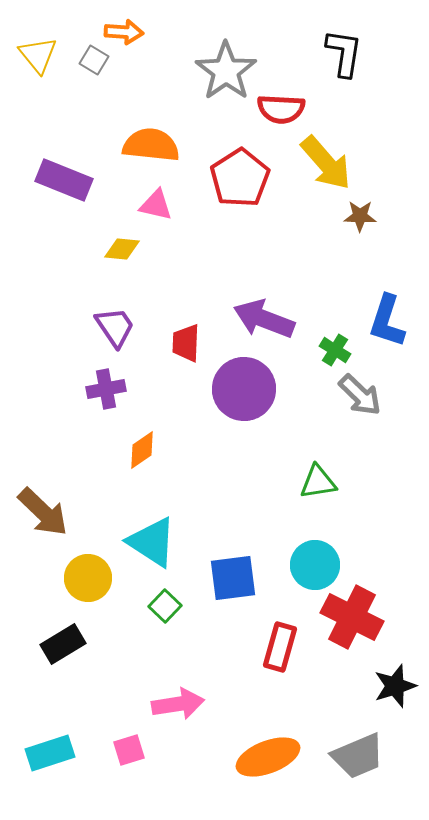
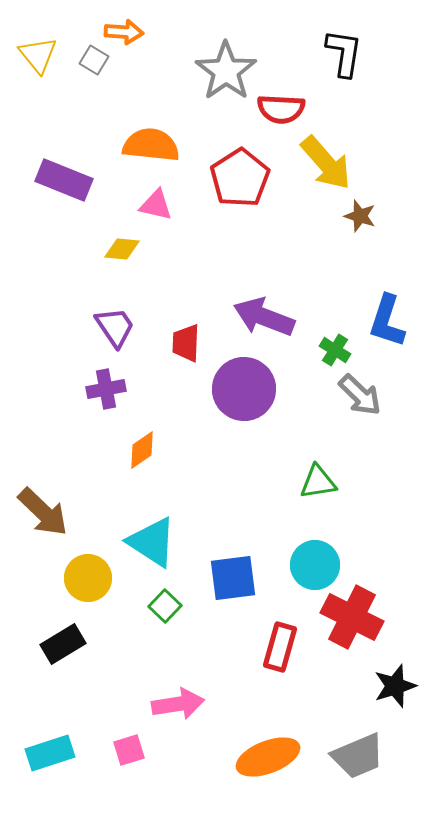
brown star: rotated 16 degrees clockwise
purple arrow: moved 2 px up
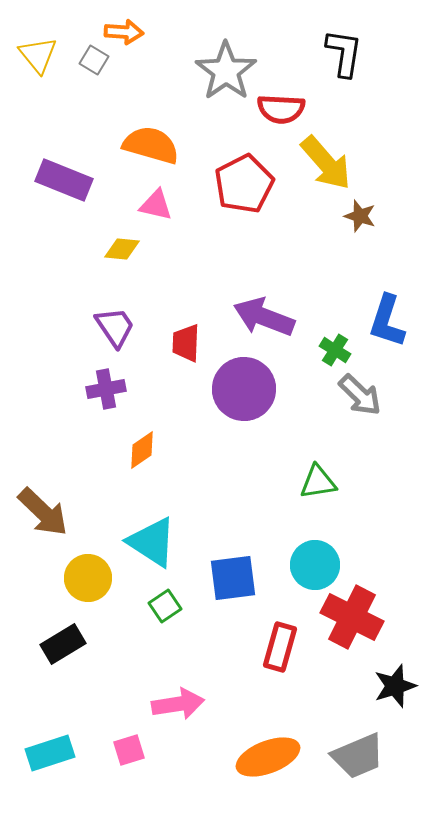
orange semicircle: rotated 10 degrees clockwise
red pentagon: moved 4 px right, 6 px down; rotated 6 degrees clockwise
green square: rotated 12 degrees clockwise
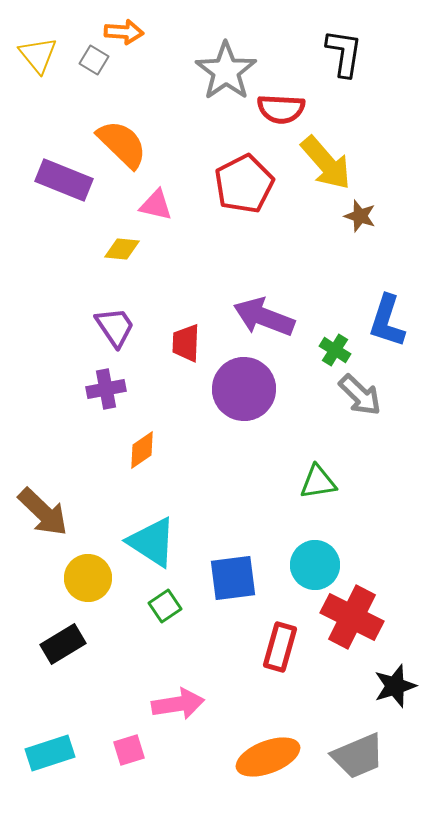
orange semicircle: moved 29 px left, 1 px up; rotated 28 degrees clockwise
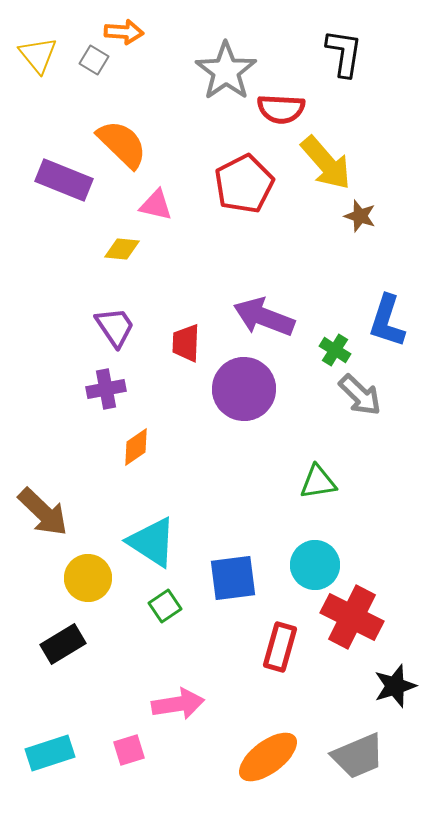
orange diamond: moved 6 px left, 3 px up
orange ellipse: rotated 16 degrees counterclockwise
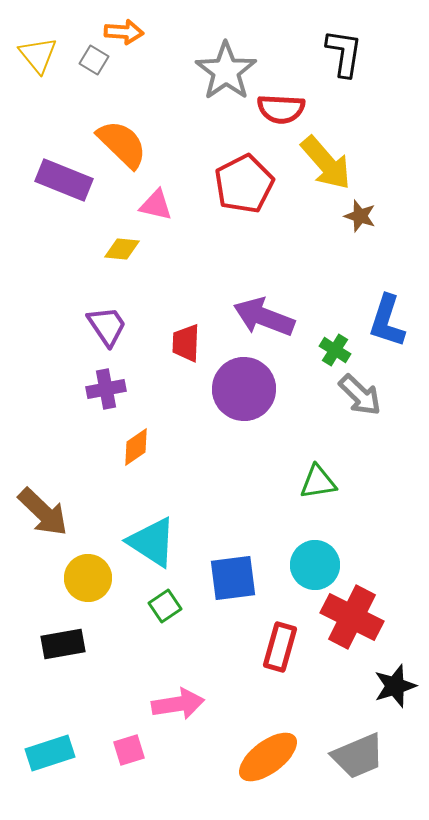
purple trapezoid: moved 8 px left, 1 px up
black rectangle: rotated 21 degrees clockwise
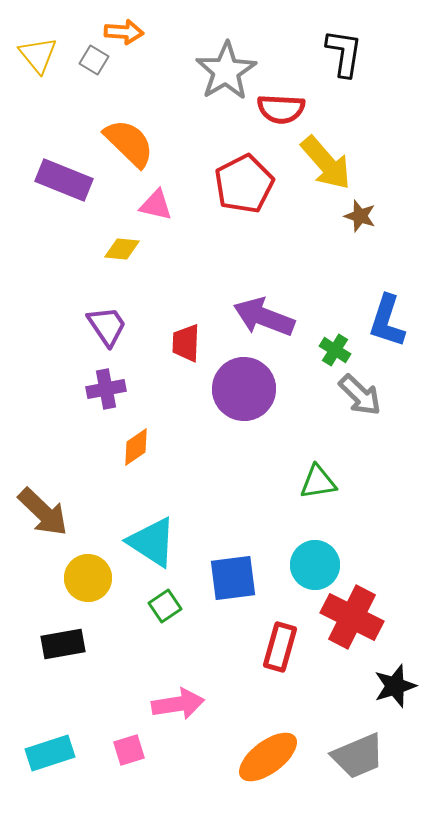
gray star: rotated 4 degrees clockwise
orange semicircle: moved 7 px right, 1 px up
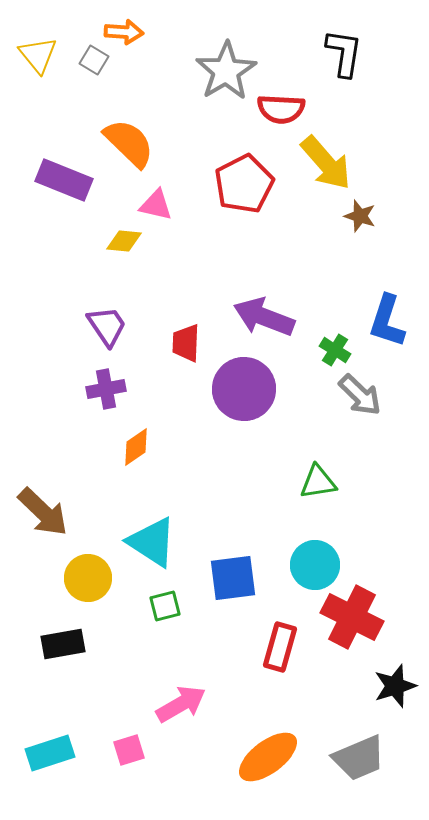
yellow diamond: moved 2 px right, 8 px up
green square: rotated 20 degrees clockwise
pink arrow: moved 3 px right; rotated 21 degrees counterclockwise
gray trapezoid: moved 1 px right, 2 px down
